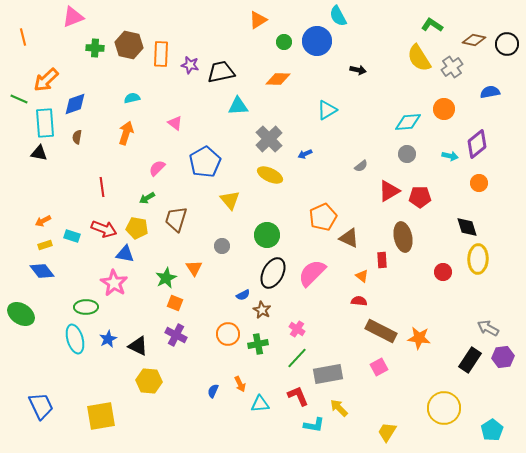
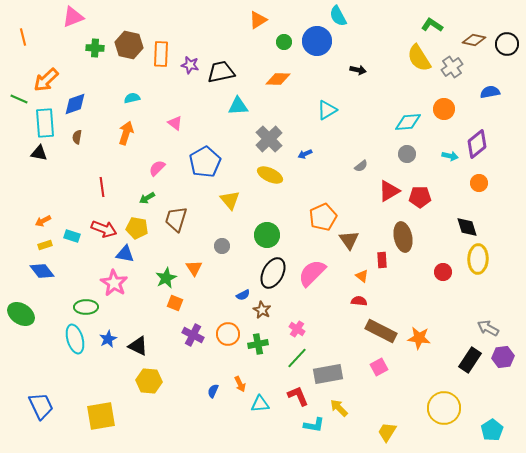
brown triangle at (349, 238): moved 2 px down; rotated 30 degrees clockwise
purple cross at (176, 335): moved 17 px right
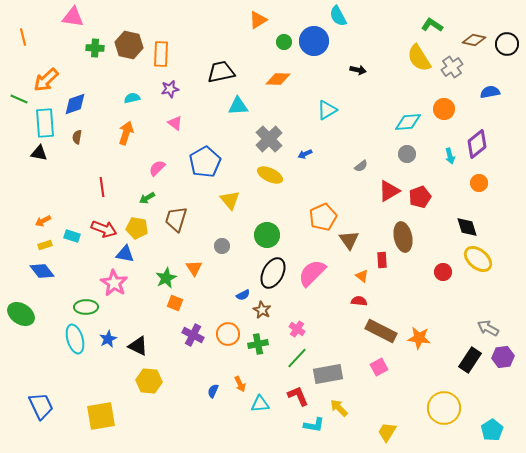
pink triangle at (73, 17): rotated 30 degrees clockwise
blue circle at (317, 41): moved 3 px left
purple star at (190, 65): moved 20 px left, 24 px down; rotated 24 degrees counterclockwise
cyan arrow at (450, 156): rotated 63 degrees clockwise
red pentagon at (420, 197): rotated 20 degrees counterclockwise
yellow ellipse at (478, 259): rotated 52 degrees counterclockwise
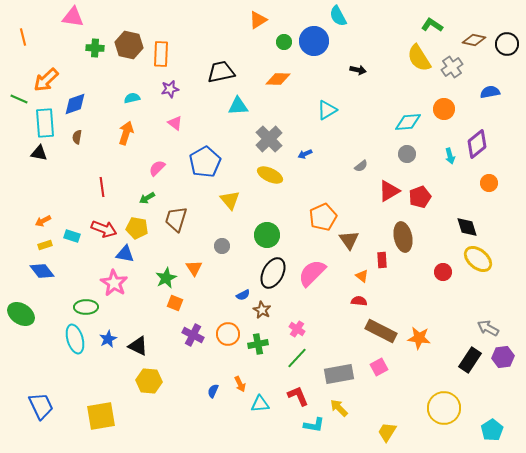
orange circle at (479, 183): moved 10 px right
gray rectangle at (328, 374): moved 11 px right
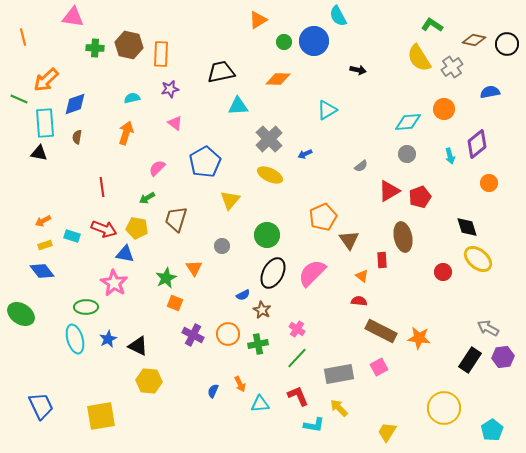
yellow triangle at (230, 200): rotated 20 degrees clockwise
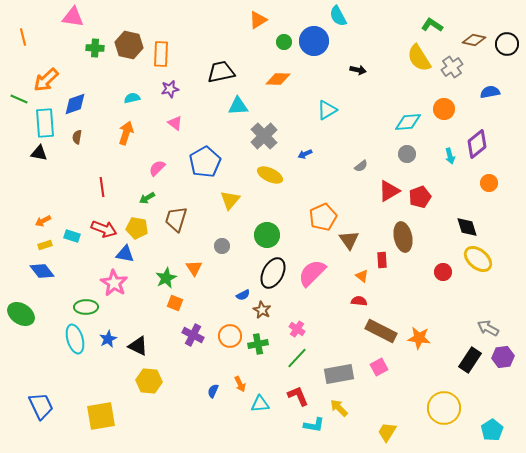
gray cross at (269, 139): moved 5 px left, 3 px up
orange circle at (228, 334): moved 2 px right, 2 px down
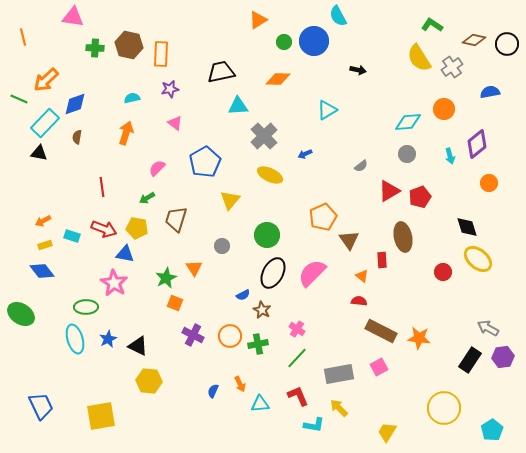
cyan rectangle at (45, 123): rotated 48 degrees clockwise
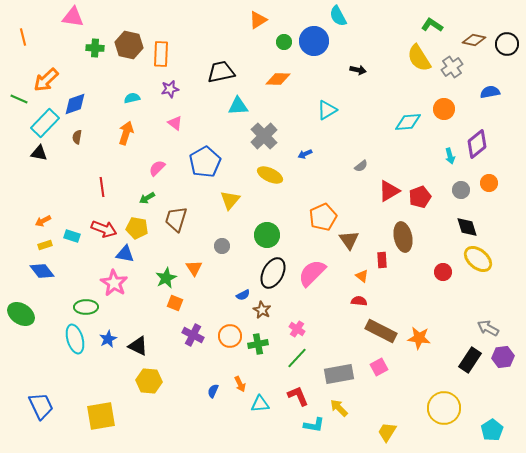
gray circle at (407, 154): moved 54 px right, 36 px down
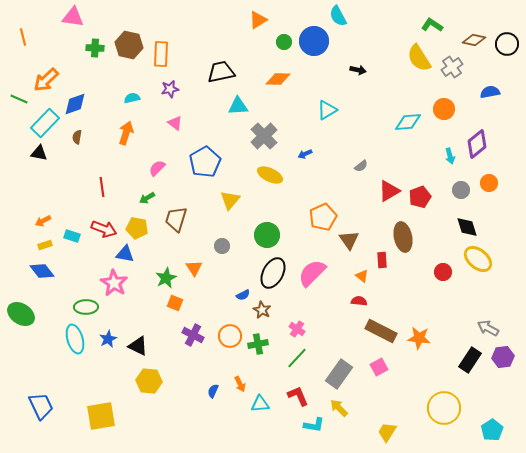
gray rectangle at (339, 374): rotated 44 degrees counterclockwise
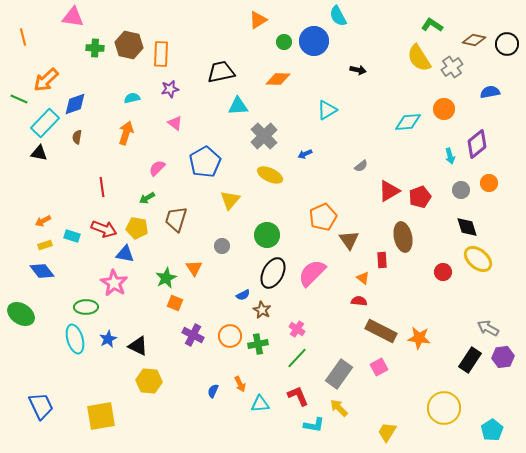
orange triangle at (362, 276): moved 1 px right, 2 px down
